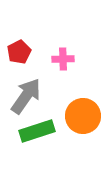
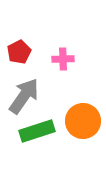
gray arrow: moved 2 px left
orange circle: moved 5 px down
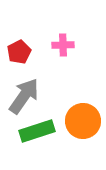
pink cross: moved 14 px up
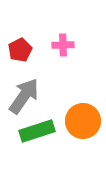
red pentagon: moved 1 px right, 2 px up
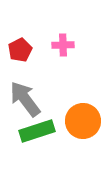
gray arrow: moved 1 px right, 3 px down; rotated 72 degrees counterclockwise
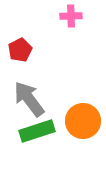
pink cross: moved 8 px right, 29 px up
gray arrow: moved 4 px right
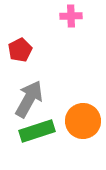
gray arrow: rotated 66 degrees clockwise
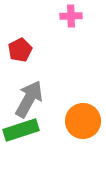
green rectangle: moved 16 px left, 1 px up
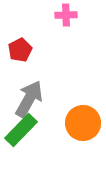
pink cross: moved 5 px left, 1 px up
orange circle: moved 2 px down
green rectangle: rotated 28 degrees counterclockwise
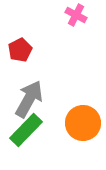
pink cross: moved 10 px right; rotated 30 degrees clockwise
green rectangle: moved 5 px right
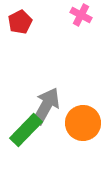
pink cross: moved 5 px right
red pentagon: moved 28 px up
gray arrow: moved 17 px right, 7 px down
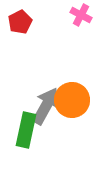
orange circle: moved 11 px left, 23 px up
green rectangle: rotated 32 degrees counterclockwise
